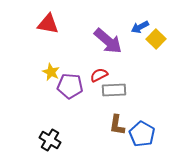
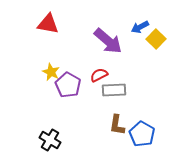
purple pentagon: moved 2 px left, 1 px up; rotated 25 degrees clockwise
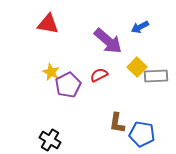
yellow square: moved 19 px left, 28 px down
purple pentagon: rotated 15 degrees clockwise
gray rectangle: moved 42 px right, 14 px up
brown L-shape: moved 2 px up
blue pentagon: rotated 20 degrees counterclockwise
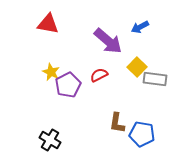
gray rectangle: moved 1 px left, 3 px down; rotated 10 degrees clockwise
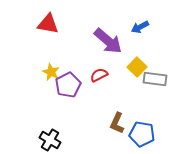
brown L-shape: rotated 15 degrees clockwise
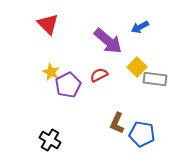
red triangle: rotated 35 degrees clockwise
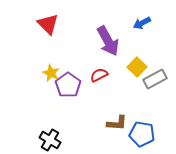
blue arrow: moved 2 px right, 4 px up
purple arrow: rotated 20 degrees clockwise
yellow star: moved 1 px down
gray rectangle: rotated 35 degrees counterclockwise
purple pentagon: rotated 10 degrees counterclockwise
brown L-shape: rotated 110 degrees counterclockwise
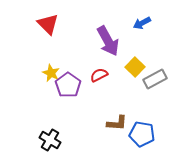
yellow square: moved 2 px left
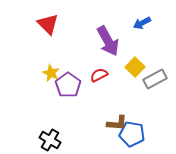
blue pentagon: moved 10 px left
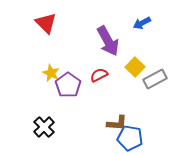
red triangle: moved 2 px left, 1 px up
blue pentagon: moved 2 px left, 4 px down
black cross: moved 6 px left, 13 px up; rotated 15 degrees clockwise
